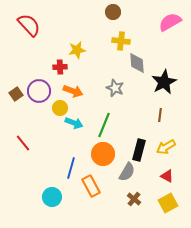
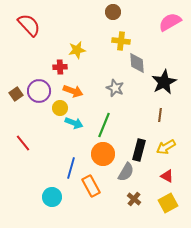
gray semicircle: moved 1 px left
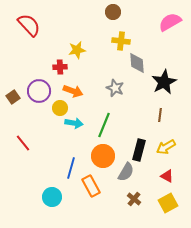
brown square: moved 3 px left, 3 px down
cyan arrow: rotated 12 degrees counterclockwise
orange circle: moved 2 px down
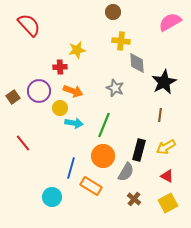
orange rectangle: rotated 30 degrees counterclockwise
